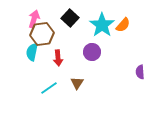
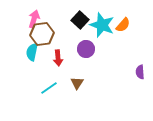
black square: moved 10 px right, 2 px down
cyan star: rotated 15 degrees counterclockwise
purple circle: moved 6 px left, 3 px up
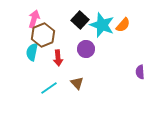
brown hexagon: moved 1 px right, 1 px down; rotated 15 degrees counterclockwise
brown triangle: rotated 16 degrees counterclockwise
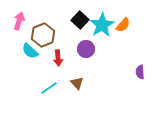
pink arrow: moved 15 px left, 2 px down
cyan star: rotated 20 degrees clockwise
cyan semicircle: moved 2 px left, 1 px up; rotated 60 degrees counterclockwise
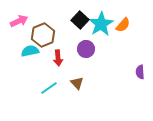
pink arrow: rotated 48 degrees clockwise
cyan star: moved 1 px left, 1 px up
cyan semicircle: rotated 126 degrees clockwise
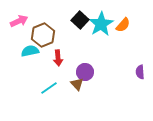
purple circle: moved 1 px left, 23 px down
brown triangle: moved 1 px down
